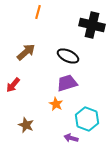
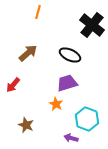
black cross: rotated 25 degrees clockwise
brown arrow: moved 2 px right, 1 px down
black ellipse: moved 2 px right, 1 px up
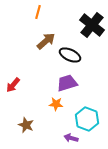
brown arrow: moved 18 px right, 12 px up
orange star: rotated 24 degrees counterclockwise
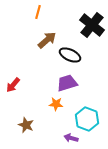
brown arrow: moved 1 px right, 1 px up
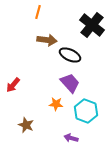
brown arrow: rotated 48 degrees clockwise
purple trapezoid: moved 3 px right; rotated 65 degrees clockwise
cyan hexagon: moved 1 px left, 8 px up
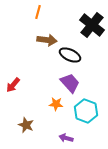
purple arrow: moved 5 px left
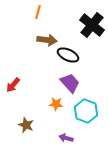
black ellipse: moved 2 px left
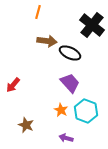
brown arrow: moved 1 px down
black ellipse: moved 2 px right, 2 px up
orange star: moved 5 px right, 6 px down; rotated 24 degrees clockwise
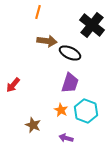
purple trapezoid: rotated 60 degrees clockwise
brown star: moved 7 px right
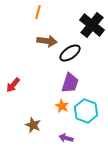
black ellipse: rotated 60 degrees counterclockwise
orange star: moved 1 px right, 4 px up
